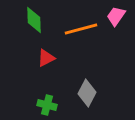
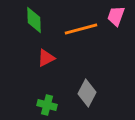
pink trapezoid: rotated 15 degrees counterclockwise
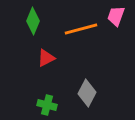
green diamond: moved 1 px left, 1 px down; rotated 24 degrees clockwise
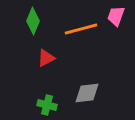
gray diamond: rotated 56 degrees clockwise
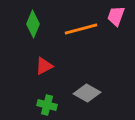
green diamond: moved 3 px down
red triangle: moved 2 px left, 8 px down
gray diamond: rotated 36 degrees clockwise
